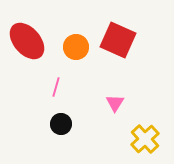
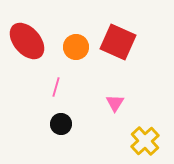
red square: moved 2 px down
yellow cross: moved 2 px down
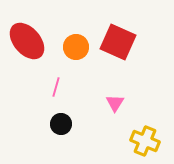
yellow cross: rotated 24 degrees counterclockwise
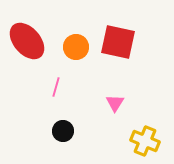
red square: rotated 12 degrees counterclockwise
black circle: moved 2 px right, 7 px down
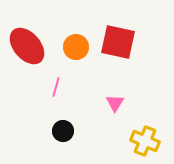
red ellipse: moved 5 px down
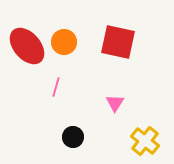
orange circle: moved 12 px left, 5 px up
black circle: moved 10 px right, 6 px down
yellow cross: rotated 16 degrees clockwise
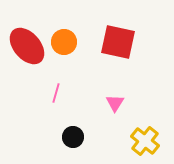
pink line: moved 6 px down
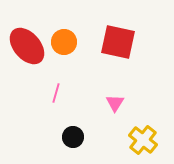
yellow cross: moved 2 px left, 1 px up
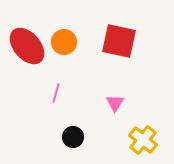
red square: moved 1 px right, 1 px up
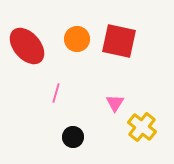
orange circle: moved 13 px right, 3 px up
yellow cross: moved 1 px left, 13 px up
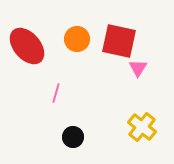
pink triangle: moved 23 px right, 35 px up
